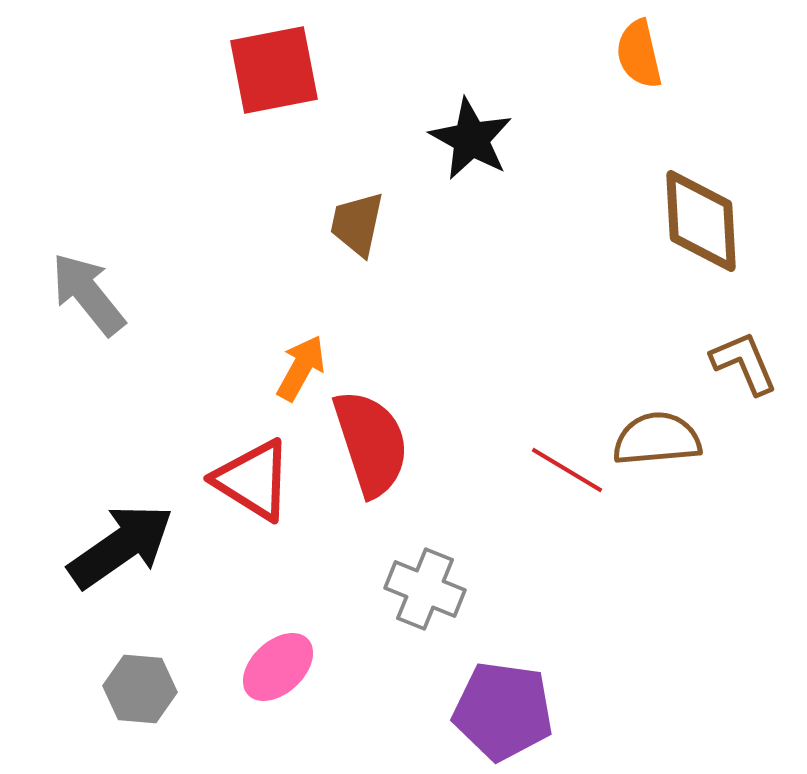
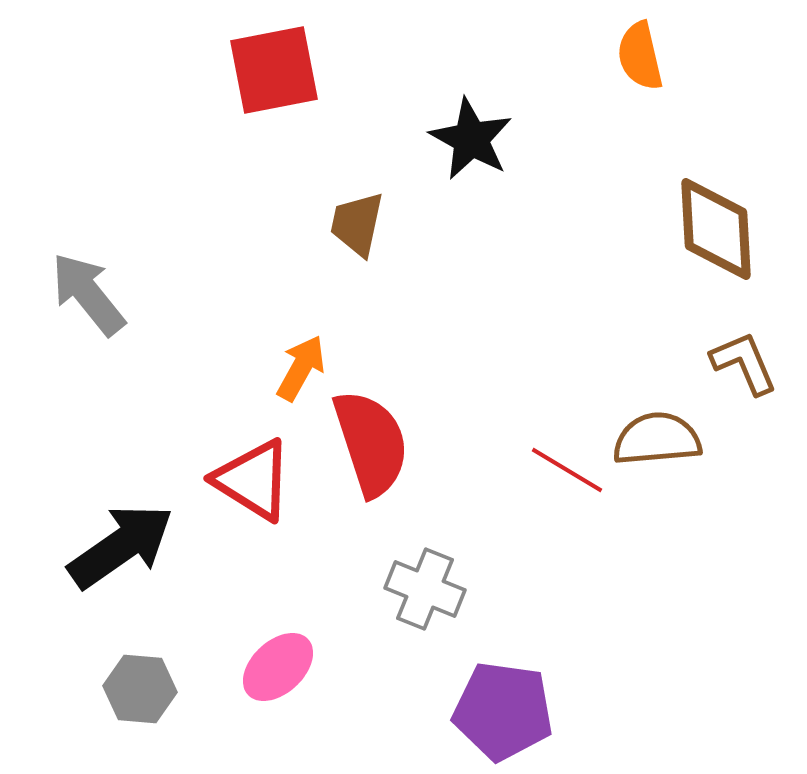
orange semicircle: moved 1 px right, 2 px down
brown diamond: moved 15 px right, 8 px down
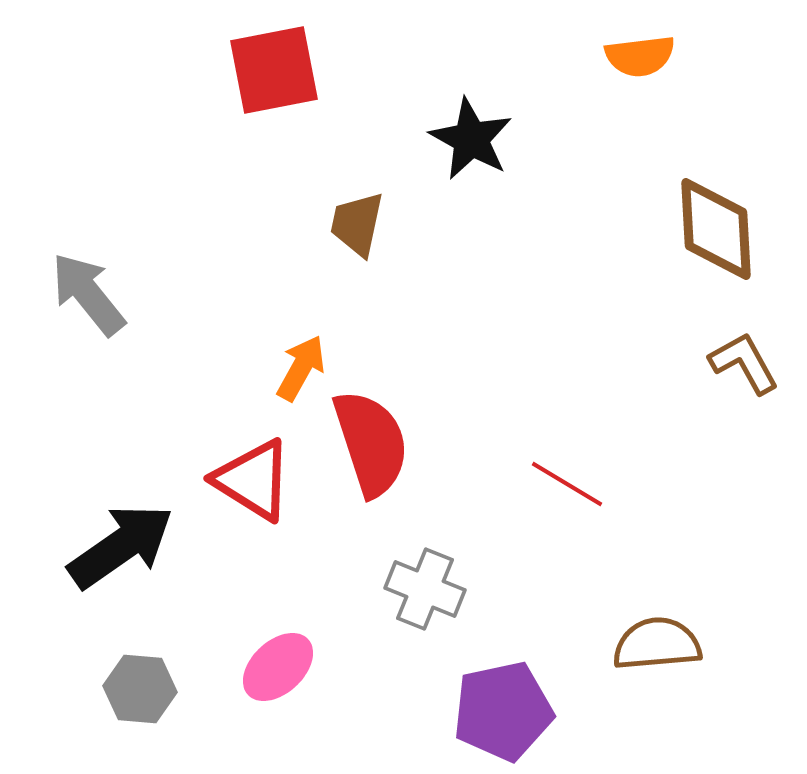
orange semicircle: rotated 84 degrees counterclockwise
brown L-shape: rotated 6 degrees counterclockwise
brown semicircle: moved 205 px down
red line: moved 14 px down
purple pentagon: rotated 20 degrees counterclockwise
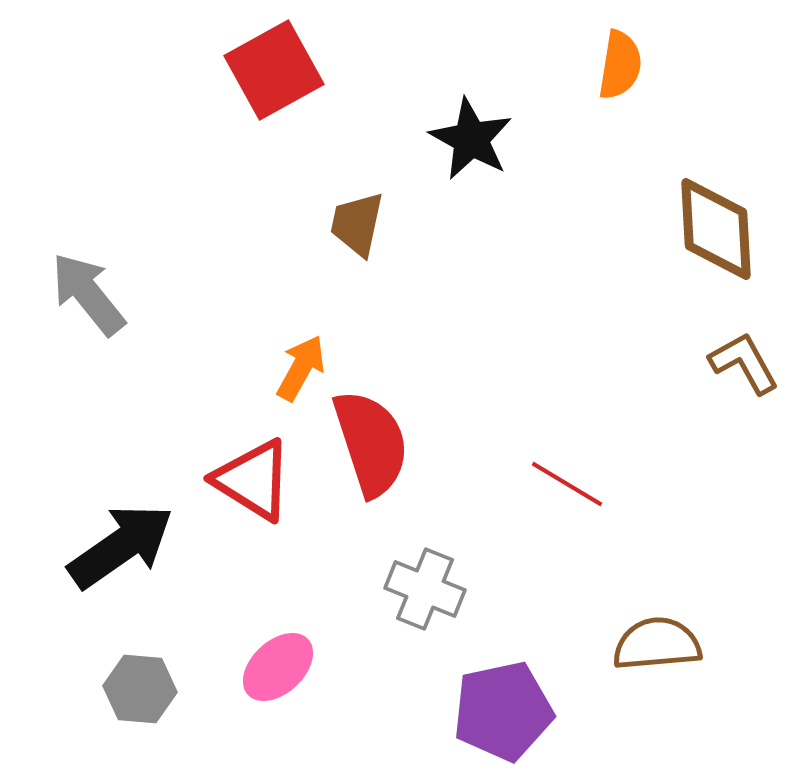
orange semicircle: moved 20 px left, 9 px down; rotated 74 degrees counterclockwise
red square: rotated 18 degrees counterclockwise
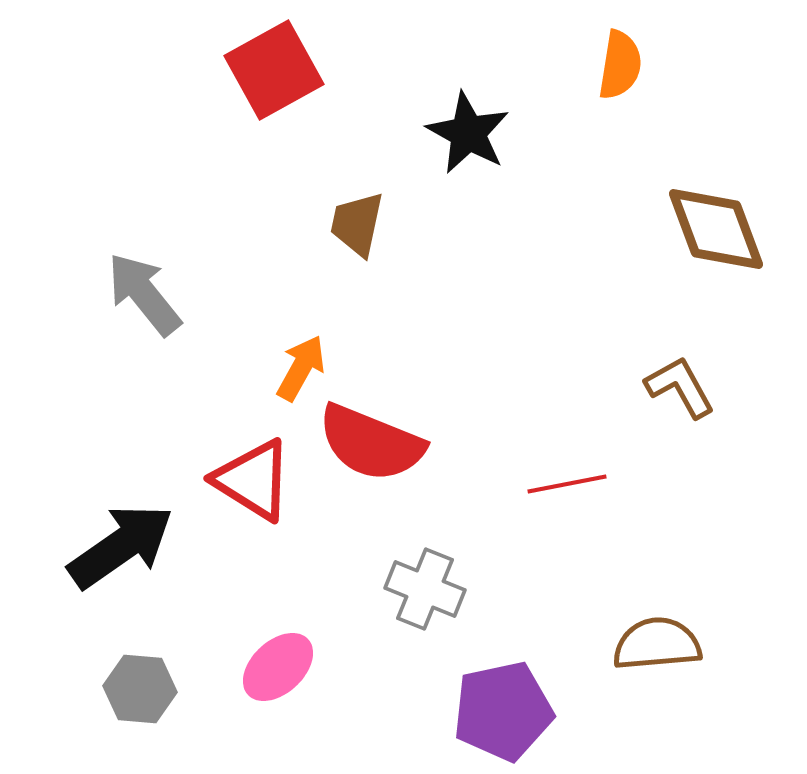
black star: moved 3 px left, 6 px up
brown diamond: rotated 17 degrees counterclockwise
gray arrow: moved 56 px right
brown L-shape: moved 64 px left, 24 px down
red semicircle: rotated 130 degrees clockwise
red line: rotated 42 degrees counterclockwise
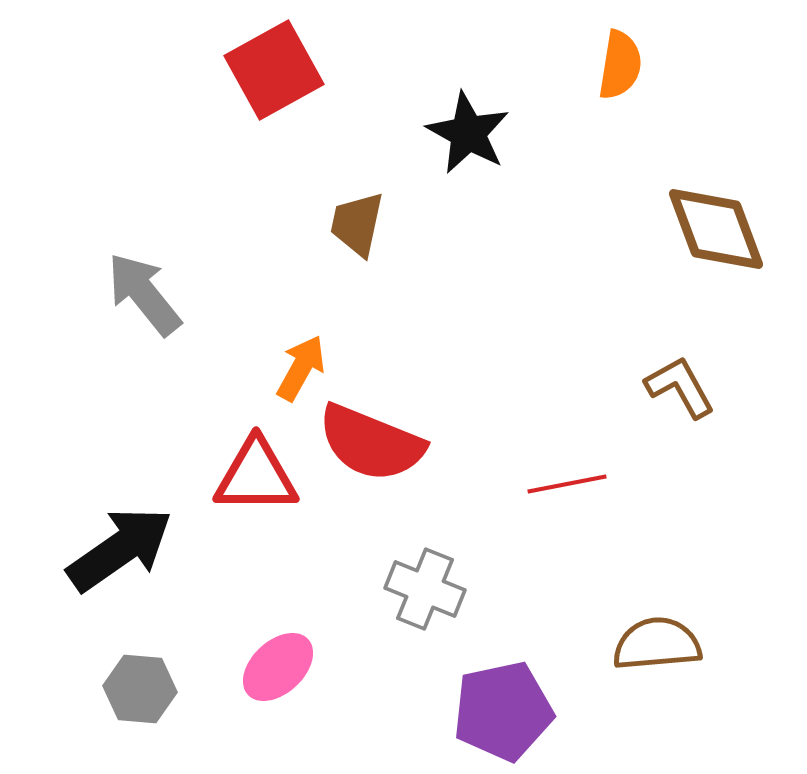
red triangle: moved 3 px right, 4 px up; rotated 32 degrees counterclockwise
black arrow: moved 1 px left, 3 px down
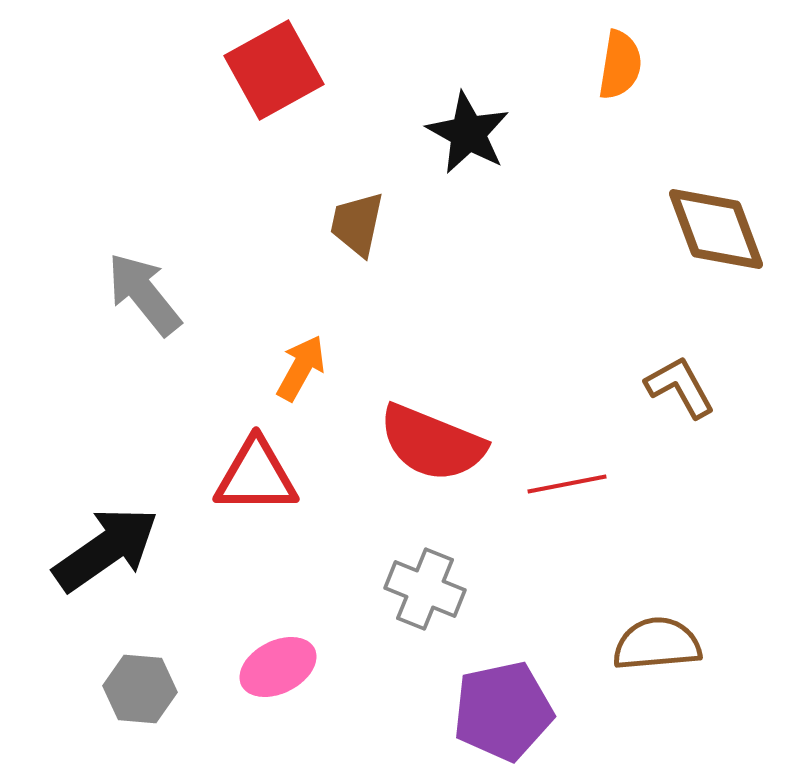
red semicircle: moved 61 px right
black arrow: moved 14 px left
pink ellipse: rotated 16 degrees clockwise
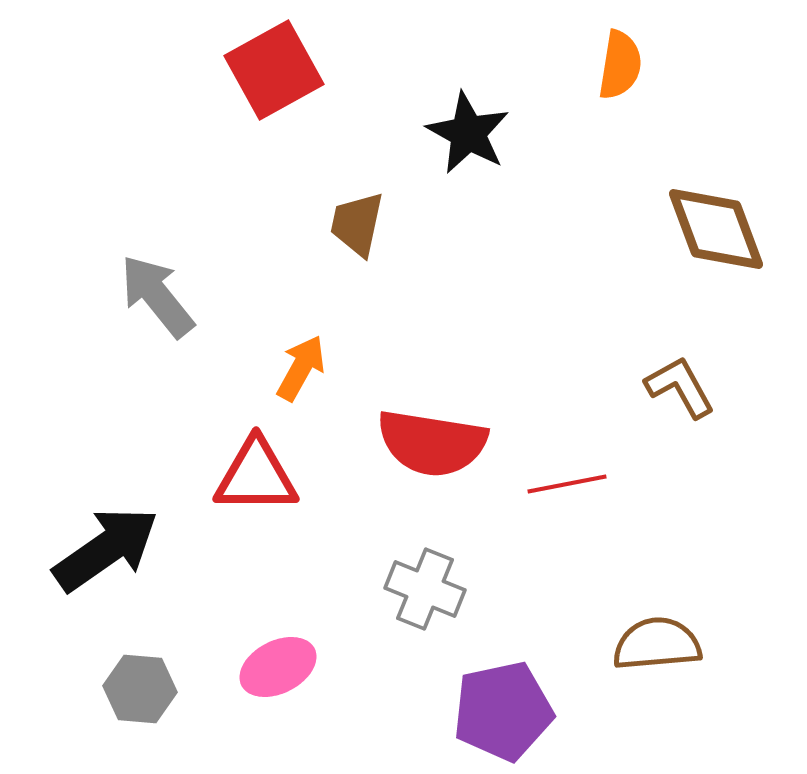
gray arrow: moved 13 px right, 2 px down
red semicircle: rotated 13 degrees counterclockwise
